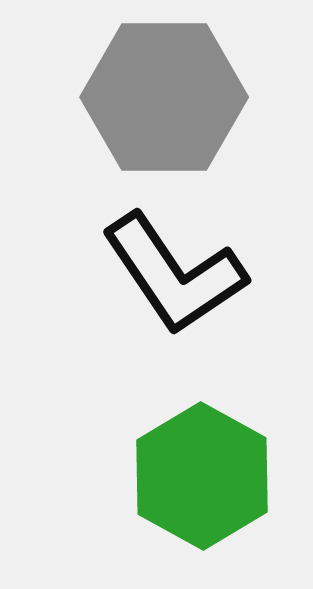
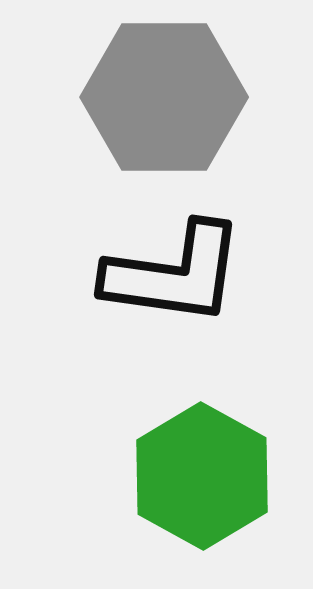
black L-shape: rotated 48 degrees counterclockwise
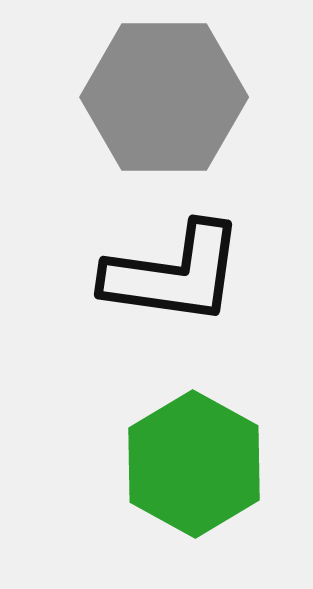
green hexagon: moved 8 px left, 12 px up
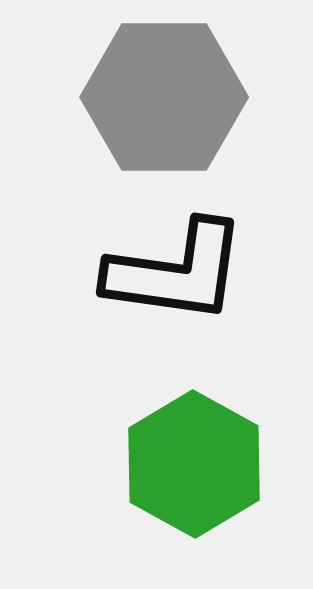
black L-shape: moved 2 px right, 2 px up
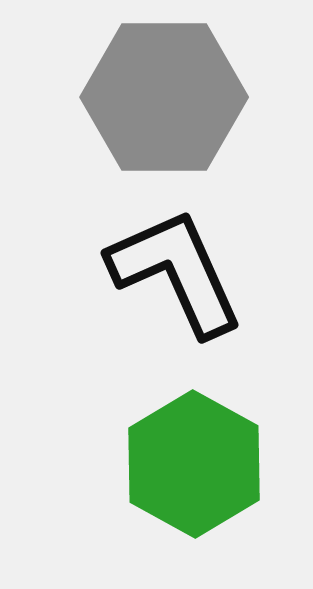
black L-shape: rotated 122 degrees counterclockwise
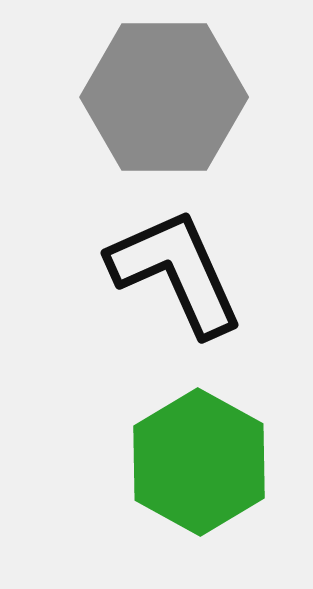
green hexagon: moved 5 px right, 2 px up
